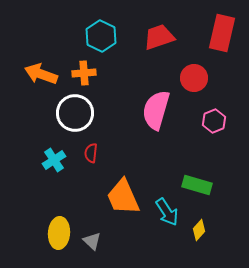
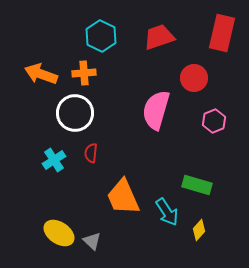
yellow ellipse: rotated 60 degrees counterclockwise
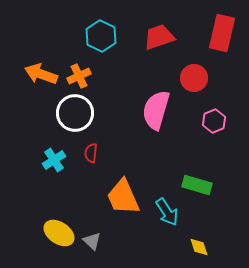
orange cross: moved 5 px left, 3 px down; rotated 20 degrees counterclockwise
yellow diamond: moved 17 px down; rotated 60 degrees counterclockwise
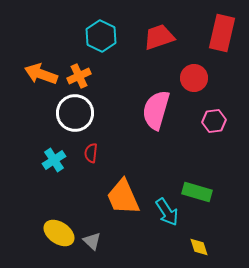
pink hexagon: rotated 15 degrees clockwise
green rectangle: moved 7 px down
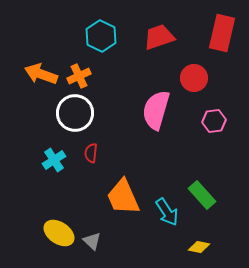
green rectangle: moved 5 px right, 3 px down; rotated 32 degrees clockwise
yellow diamond: rotated 60 degrees counterclockwise
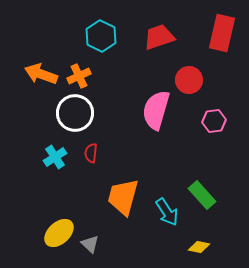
red circle: moved 5 px left, 2 px down
cyan cross: moved 1 px right, 3 px up
orange trapezoid: rotated 39 degrees clockwise
yellow ellipse: rotated 76 degrees counterclockwise
gray triangle: moved 2 px left, 3 px down
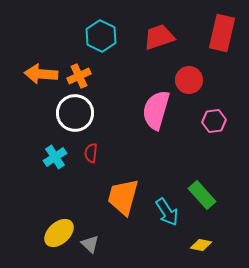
orange arrow: rotated 16 degrees counterclockwise
yellow diamond: moved 2 px right, 2 px up
